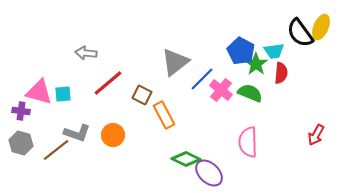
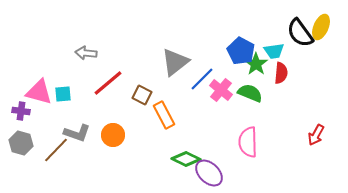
brown line: rotated 8 degrees counterclockwise
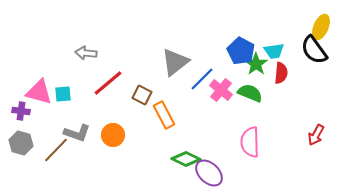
black semicircle: moved 14 px right, 17 px down
pink semicircle: moved 2 px right
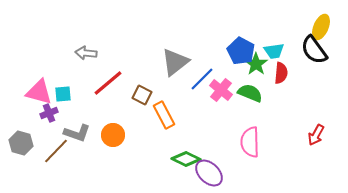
purple cross: moved 28 px right, 2 px down; rotated 30 degrees counterclockwise
brown line: moved 1 px down
